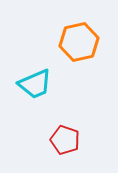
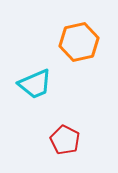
red pentagon: rotated 8 degrees clockwise
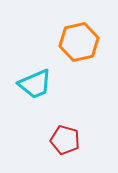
red pentagon: rotated 12 degrees counterclockwise
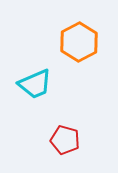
orange hexagon: rotated 15 degrees counterclockwise
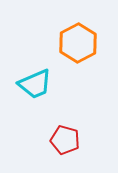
orange hexagon: moved 1 px left, 1 px down
